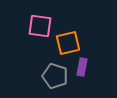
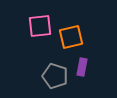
pink square: rotated 15 degrees counterclockwise
orange square: moved 3 px right, 6 px up
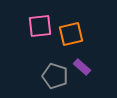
orange square: moved 3 px up
purple rectangle: rotated 60 degrees counterclockwise
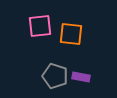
orange square: rotated 20 degrees clockwise
purple rectangle: moved 1 px left, 10 px down; rotated 30 degrees counterclockwise
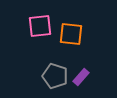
purple rectangle: rotated 60 degrees counterclockwise
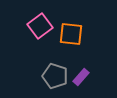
pink square: rotated 30 degrees counterclockwise
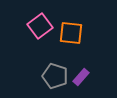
orange square: moved 1 px up
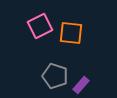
pink square: rotated 10 degrees clockwise
purple rectangle: moved 8 px down
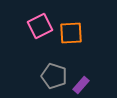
orange square: rotated 10 degrees counterclockwise
gray pentagon: moved 1 px left
